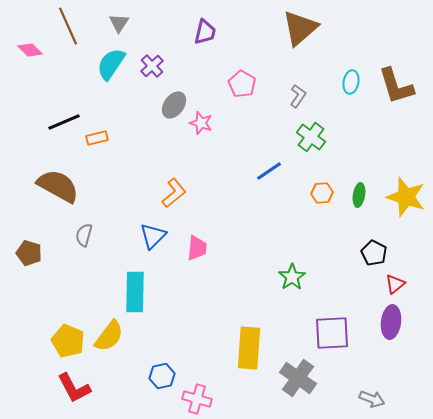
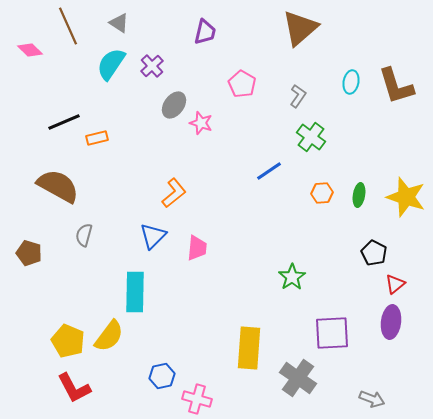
gray triangle: rotated 30 degrees counterclockwise
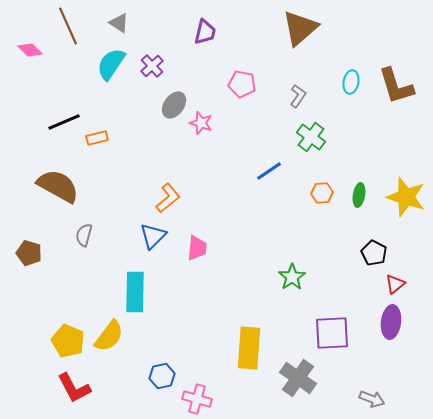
pink pentagon: rotated 20 degrees counterclockwise
orange L-shape: moved 6 px left, 5 px down
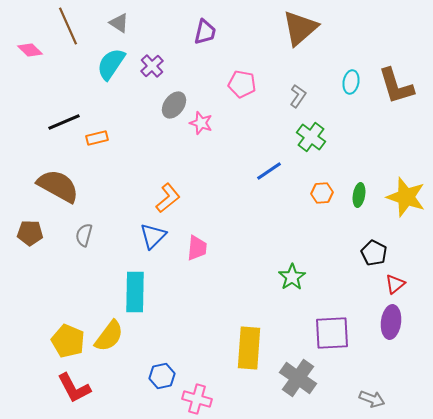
brown pentagon: moved 1 px right, 20 px up; rotated 15 degrees counterclockwise
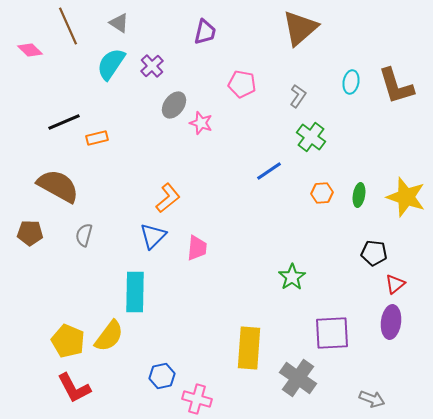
black pentagon: rotated 20 degrees counterclockwise
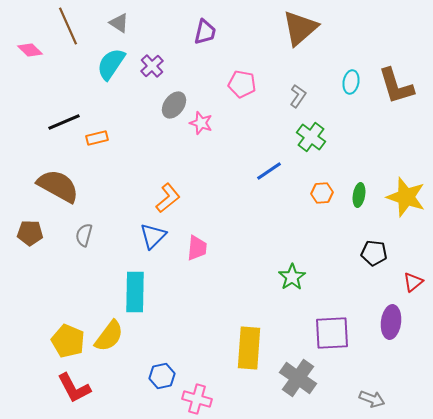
red triangle: moved 18 px right, 2 px up
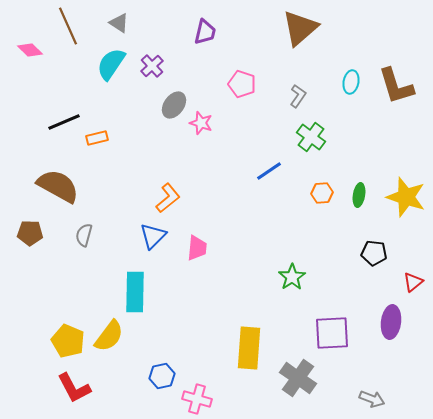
pink pentagon: rotated 8 degrees clockwise
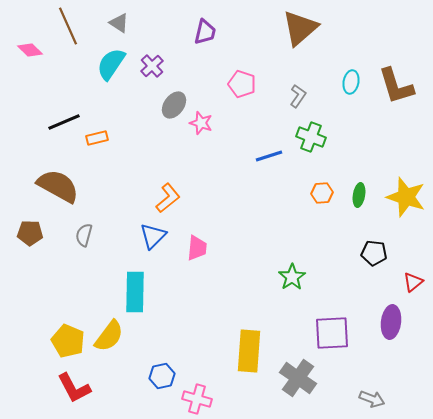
green cross: rotated 16 degrees counterclockwise
blue line: moved 15 px up; rotated 16 degrees clockwise
yellow rectangle: moved 3 px down
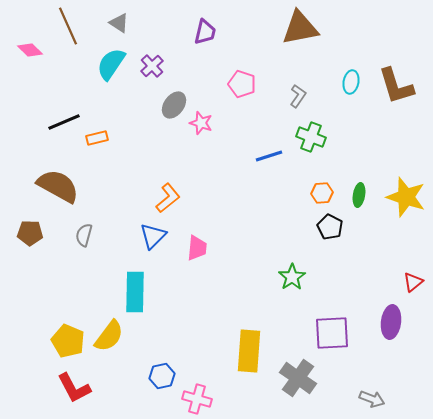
brown triangle: rotated 30 degrees clockwise
black pentagon: moved 44 px left, 26 px up; rotated 20 degrees clockwise
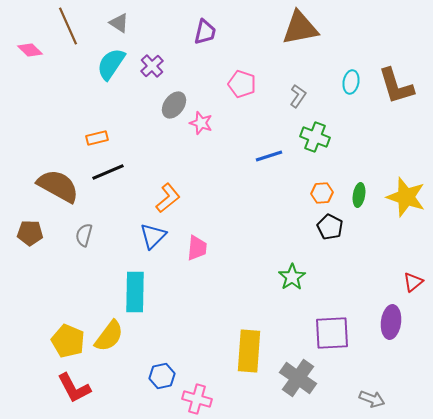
black line: moved 44 px right, 50 px down
green cross: moved 4 px right
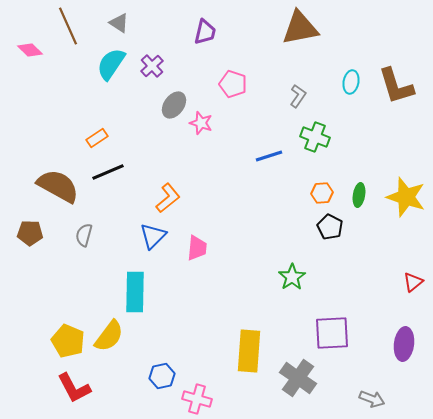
pink pentagon: moved 9 px left
orange rectangle: rotated 20 degrees counterclockwise
purple ellipse: moved 13 px right, 22 px down
